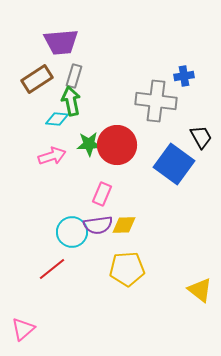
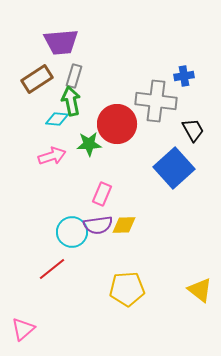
black trapezoid: moved 8 px left, 7 px up
red circle: moved 21 px up
blue square: moved 4 px down; rotated 12 degrees clockwise
yellow pentagon: moved 20 px down
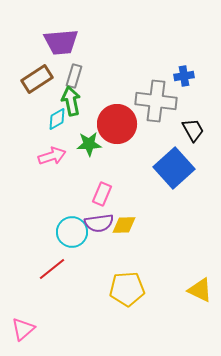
cyan diamond: rotated 35 degrees counterclockwise
purple semicircle: moved 1 px right, 2 px up
yellow triangle: rotated 12 degrees counterclockwise
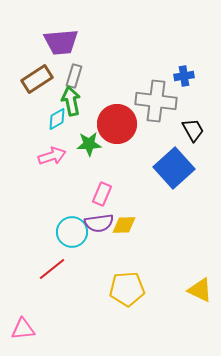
pink triangle: rotated 35 degrees clockwise
